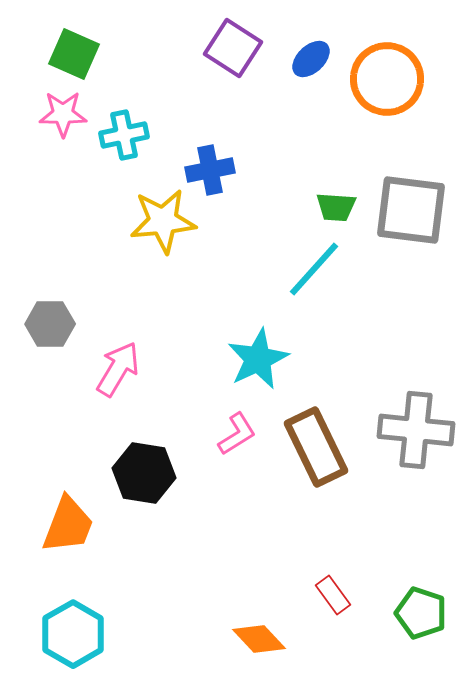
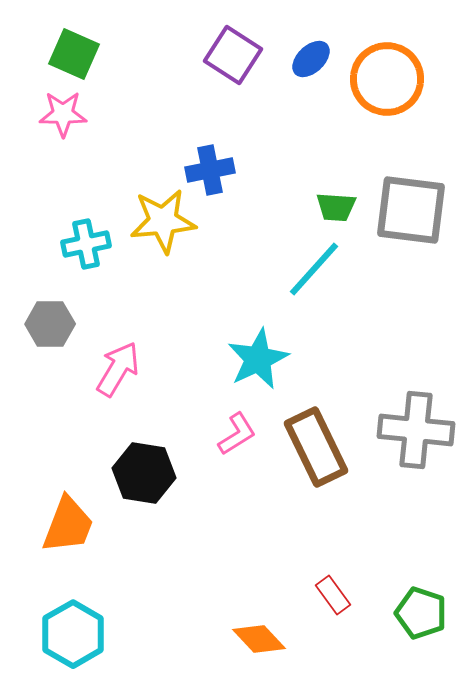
purple square: moved 7 px down
cyan cross: moved 38 px left, 109 px down
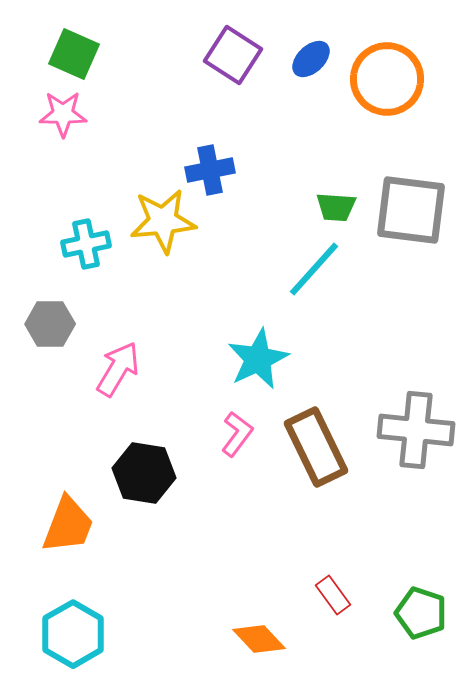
pink L-shape: rotated 21 degrees counterclockwise
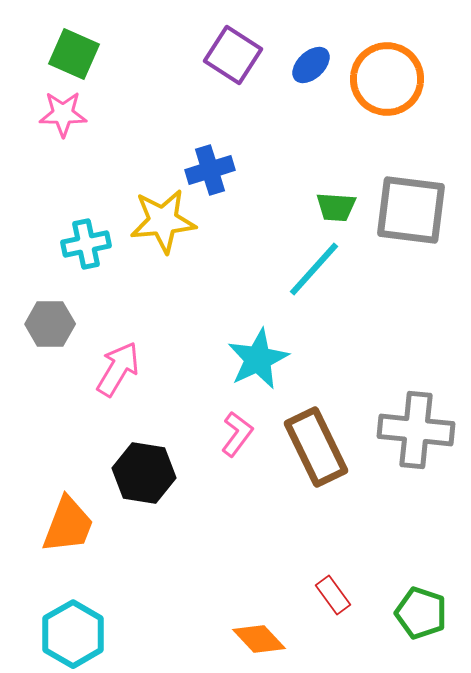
blue ellipse: moved 6 px down
blue cross: rotated 6 degrees counterclockwise
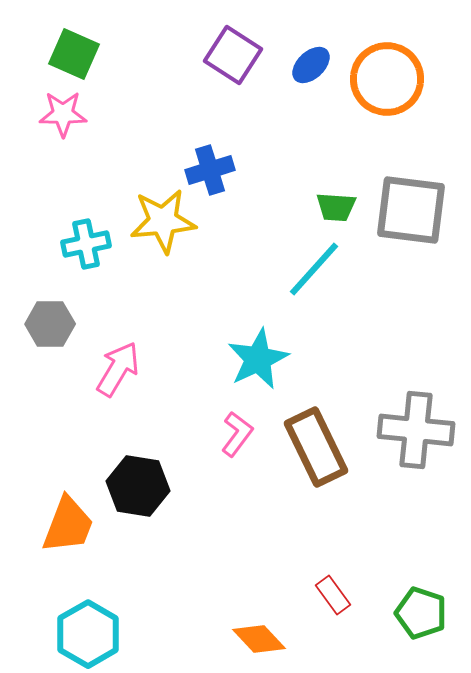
black hexagon: moved 6 px left, 13 px down
cyan hexagon: moved 15 px right
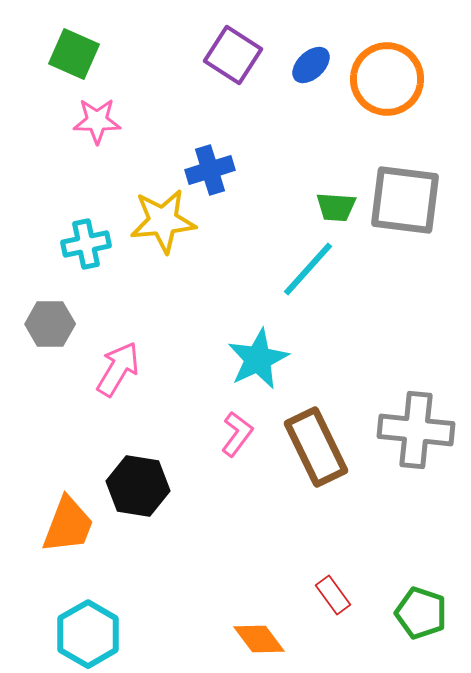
pink star: moved 34 px right, 7 px down
gray square: moved 6 px left, 10 px up
cyan line: moved 6 px left
orange diamond: rotated 6 degrees clockwise
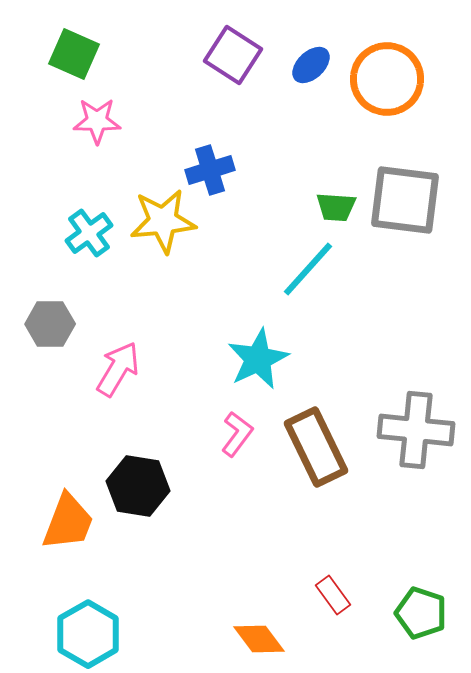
cyan cross: moved 3 px right, 11 px up; rotated 24 degrees counterclockwise
orange trapezoid: moved 3 px up
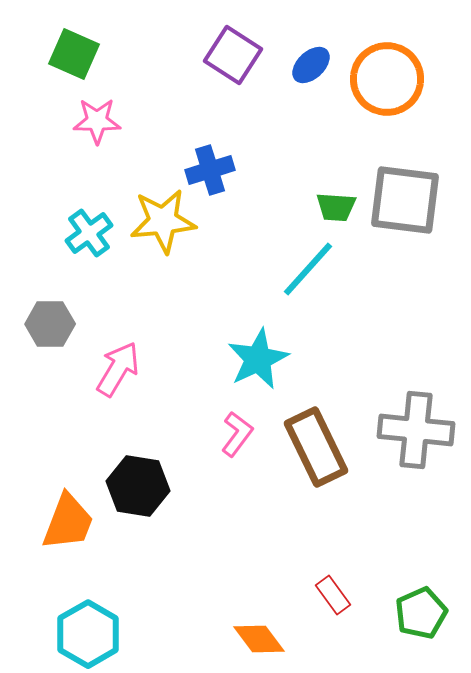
green pentagon: rotated 30 degrees clockwise
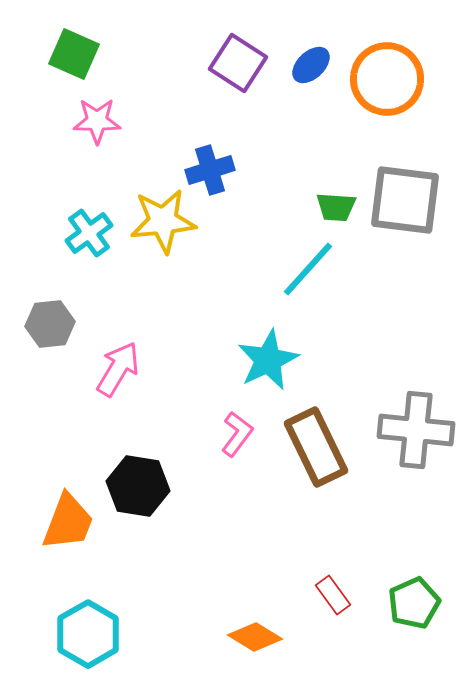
purple square: moved 5 px right, 8 px down
gray hexagon: rotated 6 degrees counterclockwise
cyan star: moved 10 px right, 1 px down
green pentagon: moved 7 px left, 10 px up
orange diamond: moved 4 px left, 2 px up; rotated 22 degrees counterclockwise
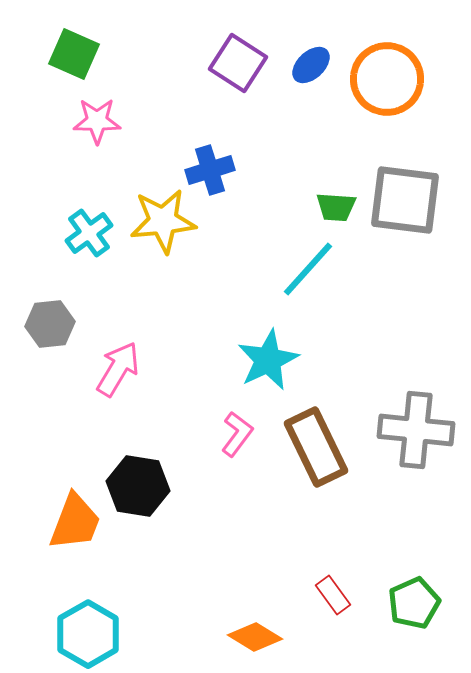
orange trapezoid: moved 7 px right
